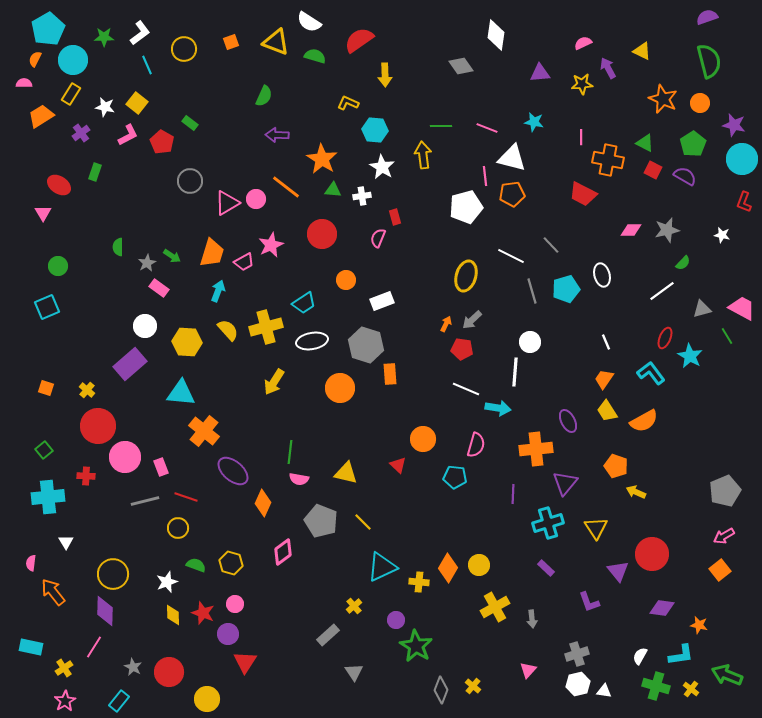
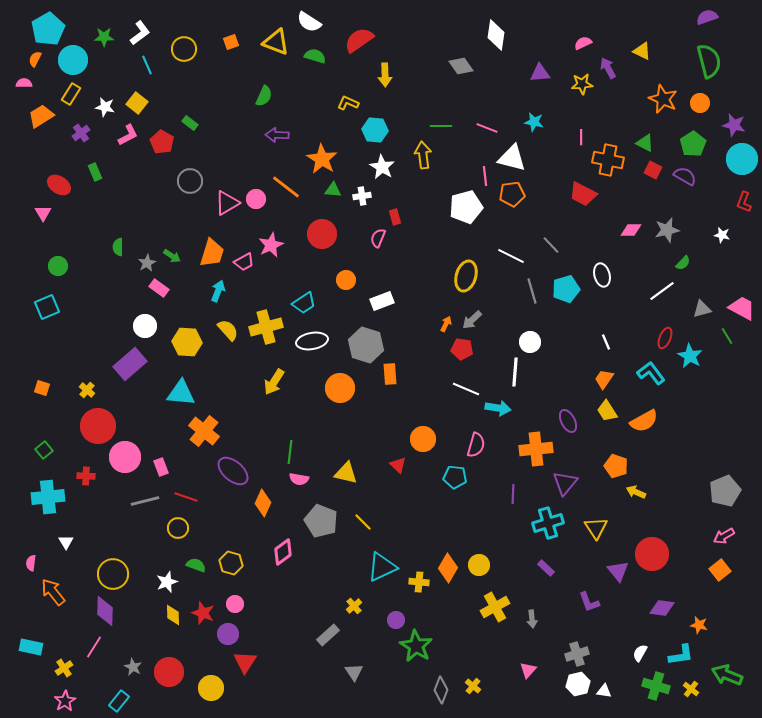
green rectangle at (95, 172): rotated 42 degrees counterclockwise
orange square at (46, 388): moved 4 px left
white semicircle at (640, 656): moved 3 px up
yellow circle at (207, 699): moved 4 px right, 11 px up
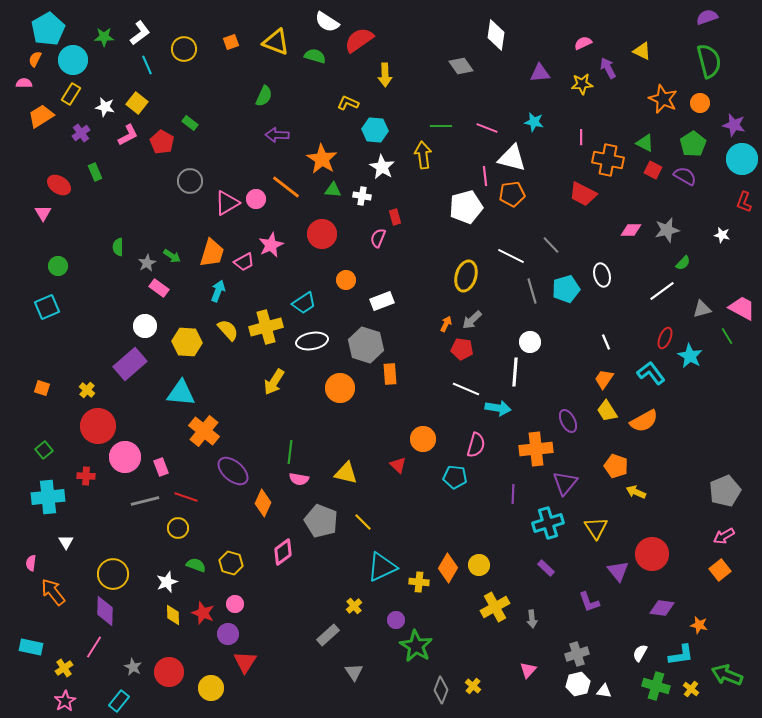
white semicircle at (309, 22): moved 18 px right
white cross at (362, 196): rotated 18 degrees clockwise
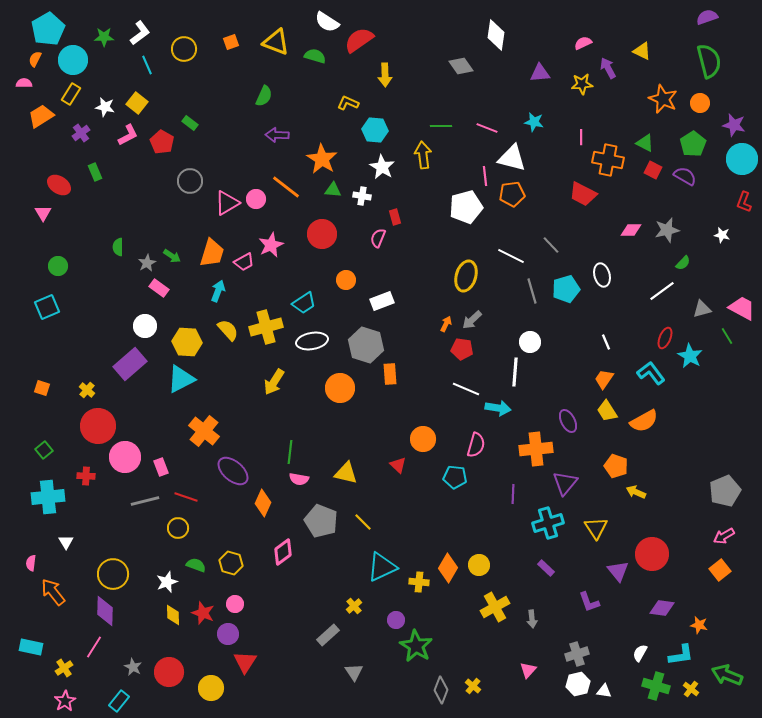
cyan triangle at (181, 393): moved 14 px up; rotated 32 degrees counterclockwise
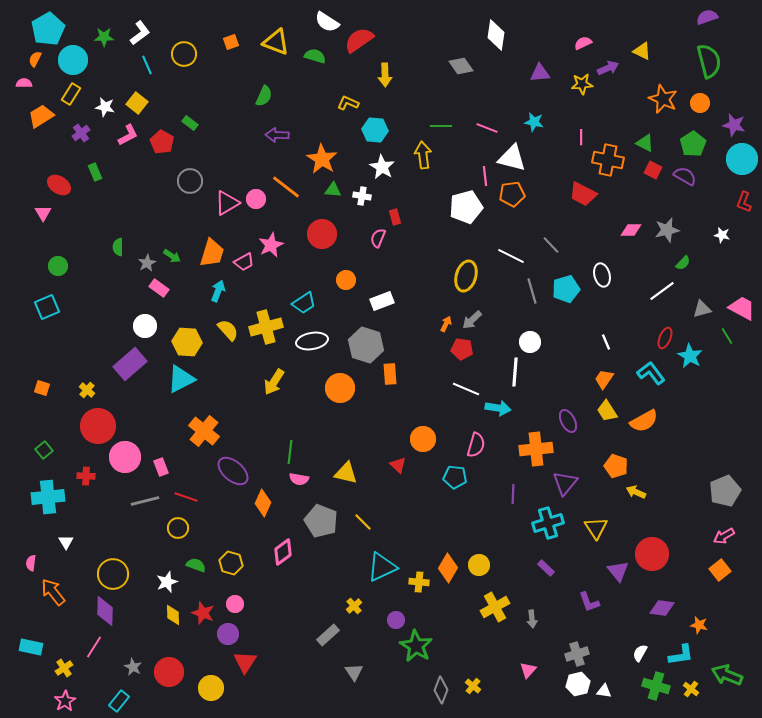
yellow circle at (184, 49): moved 5 px down
purple arrow at (608, 68): rotated 95 degrees clockwise
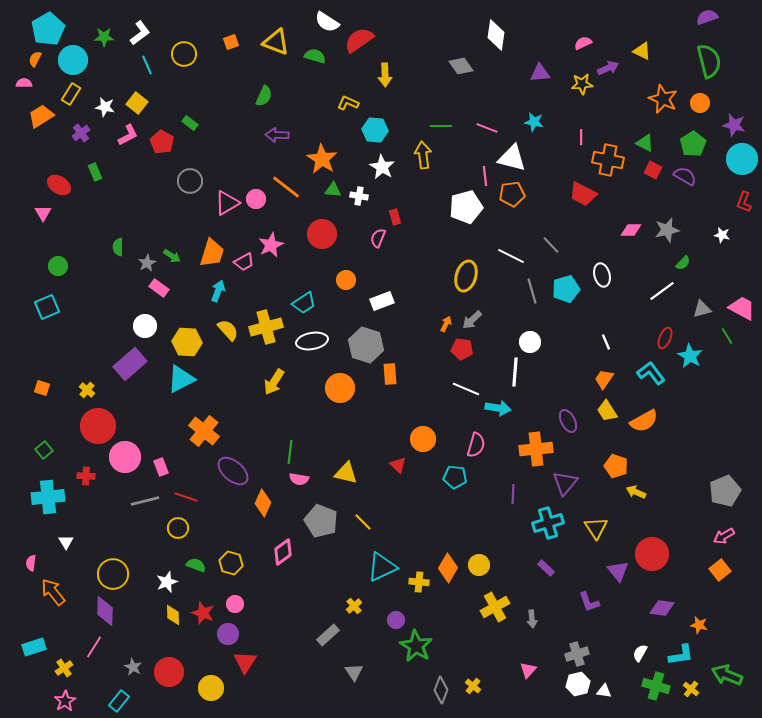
white cross at (362, 196): moved 3 px left
cyan rectangle at (31, 647): moved 3 px right; rotated 30 degrees counterclockwise
